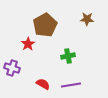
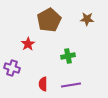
brown pentagon: moved 4 px right, 5 px up
red semicircle: rotated 120 degrees counterclockwise
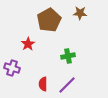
brown star: moved 7 px left, 6 px up
purple line: moved 4 px left; rotated 36 degrees counterclockwise
